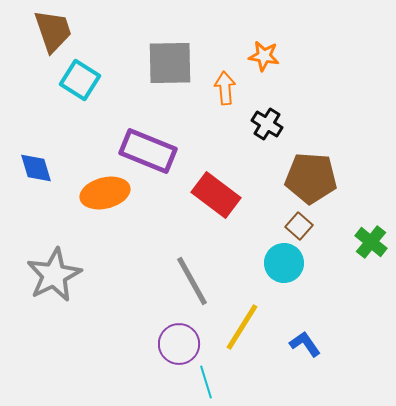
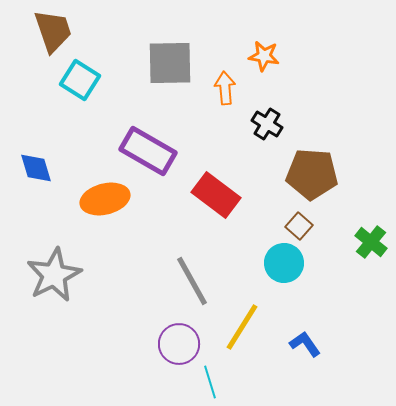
purple rectangle: rotated 8 degrees clockwise
brown pentagon: moved 1 px right, 4 px up
orange ellipse: moved 6 px down
cyan line: moved 4 px right
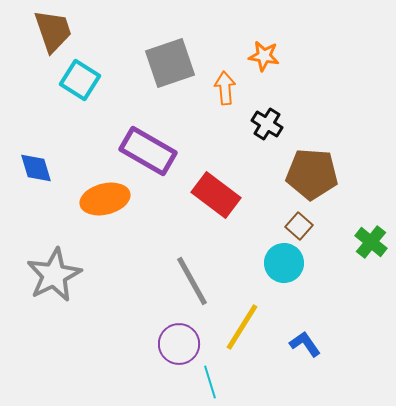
gray square: rotated 18 degrees counterclockwise
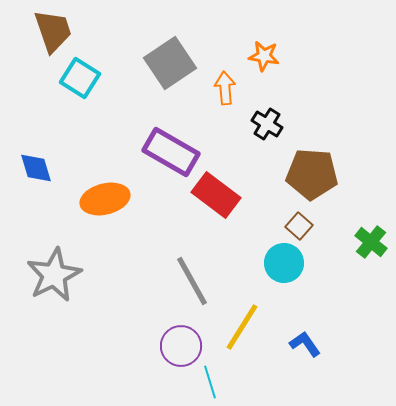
gray square: rotated 15 degrees counterclockwise
cyan square: moved 2 px up
purple rectangle: moved 23 px right, 1 px down
purple circle: moved 2 px right, 2 px down
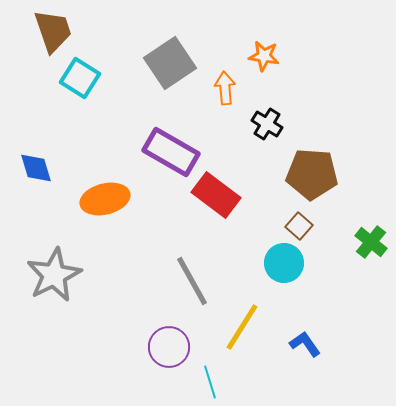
purple circle: moved 12 px left, 1 px down
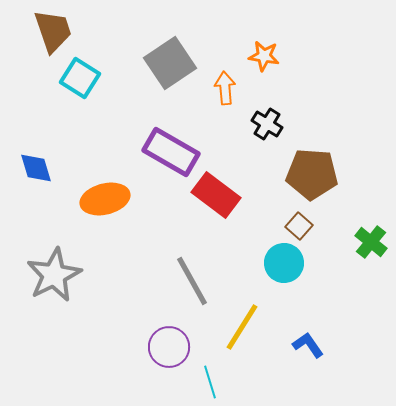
blue L-shape: moved 3 px right, 1 px down
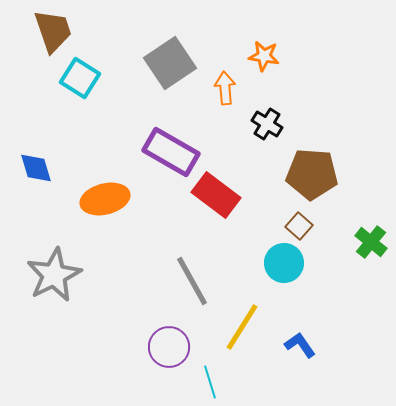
blue L-shape: moved 8 px left
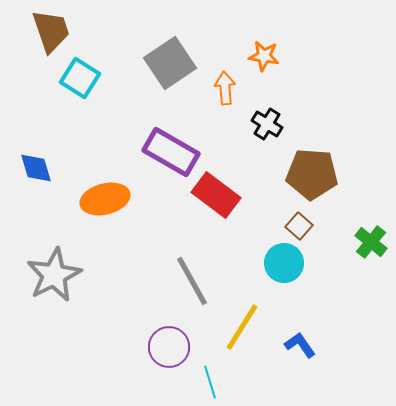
brown trapezoid: moved 2 px left
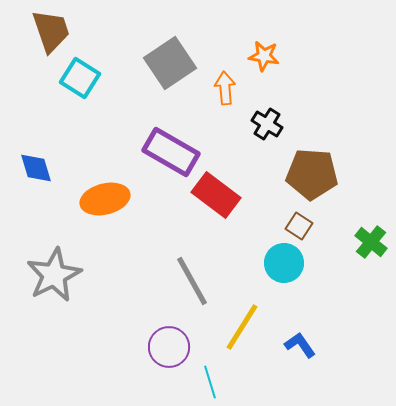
brown square: rotated 8 degrees counterclockwise
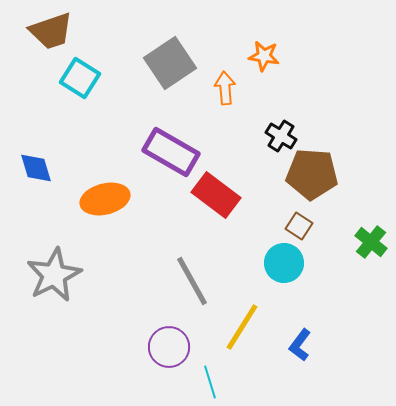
brown trapezoid: rotated 90 degrees clockwise
black cross: moved 14 px right, 12 px down
blue L-shape: rotated 108 degrees counterclockwise
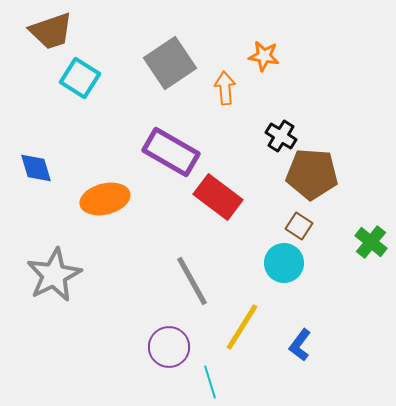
red rectangle: moved 2 px right, 2 px down
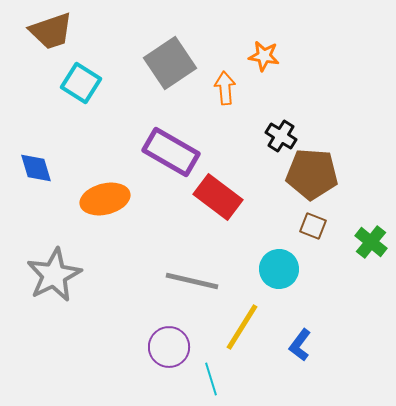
cyan square: moved 1 px right, 5 px down
brown square: moved 14 px right; rotated 12 degrees counterclockwise
cyan circle: moved 5 px left, 6 px down
gray line: rotated 48 degrees counterclockwise
cyan line: moved 1 px right, 3 px up
